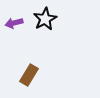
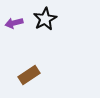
brown rectangle: rotated 25 degrees clockwise
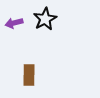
brown rectangle: rotated 55 degrees counterclockwise
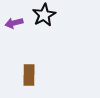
black star: moved 1 px left, 4 px up
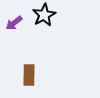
purple arrow: rotated 24 degrees counterclockwise
